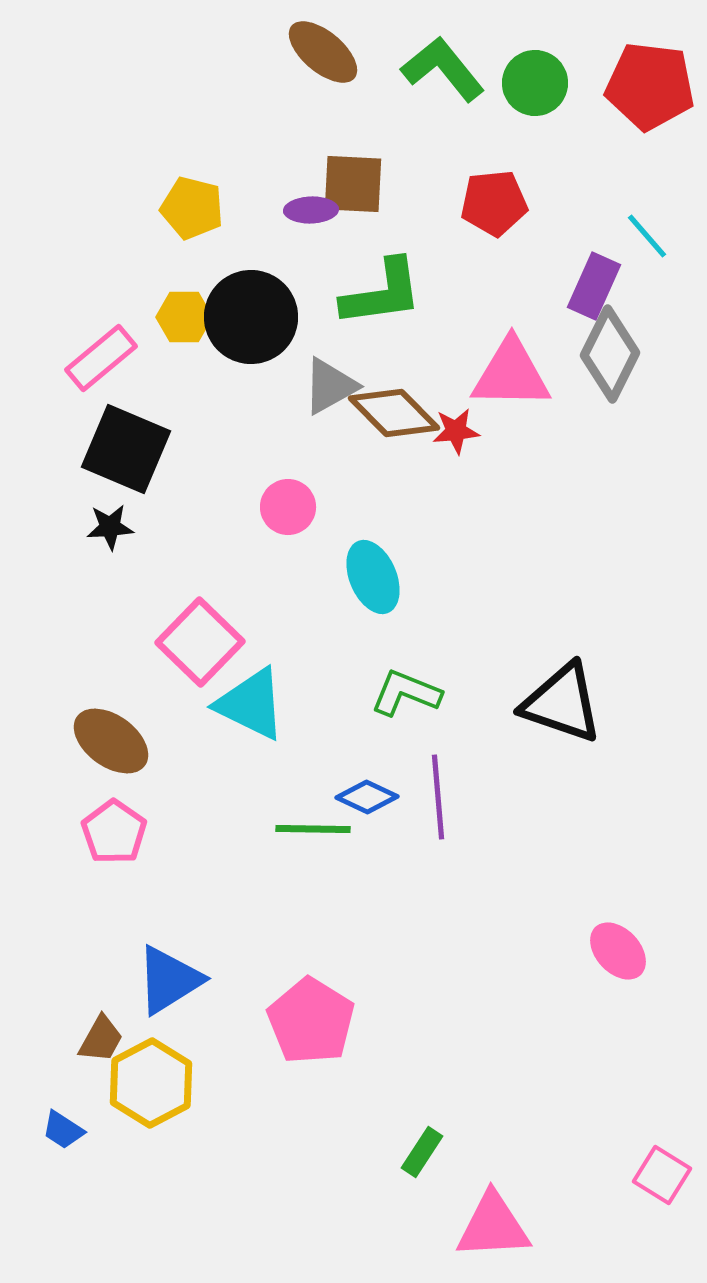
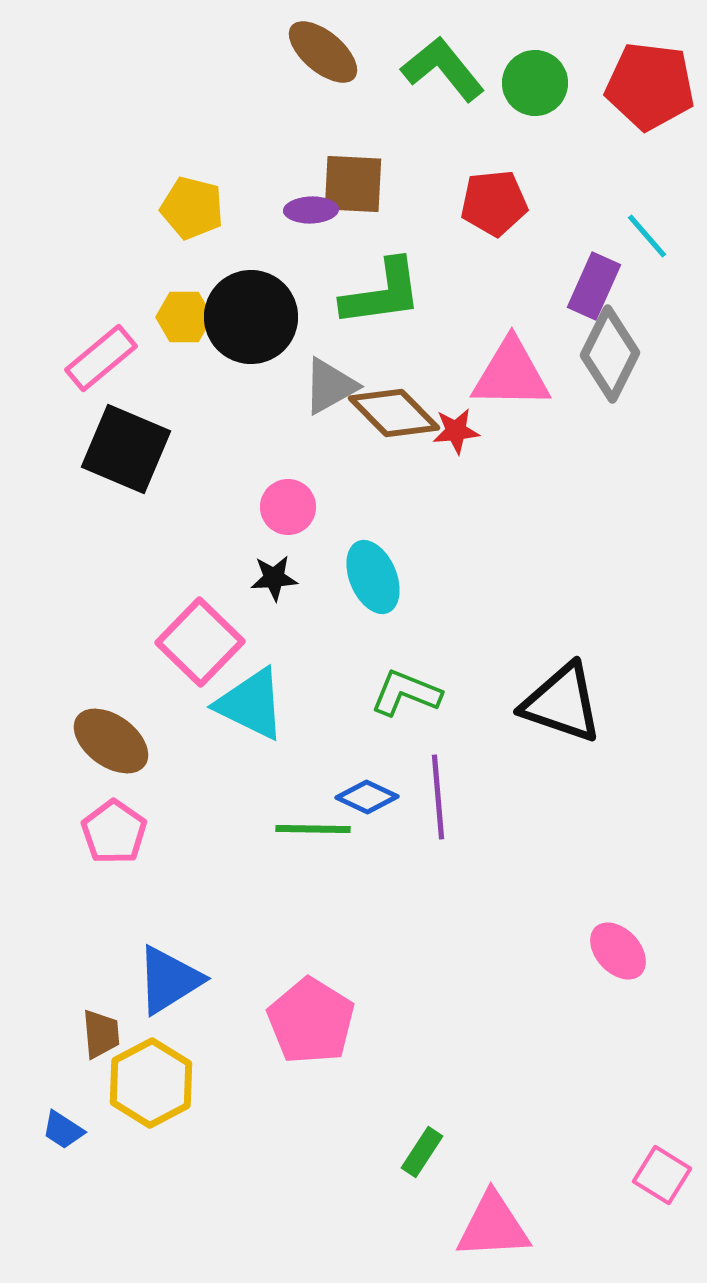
black star at (110, 527): moved 164 px right, 51 px down
brown trapezoid at (101, 1039): moved 5 px up; rotated 34 degrees counterclockwise
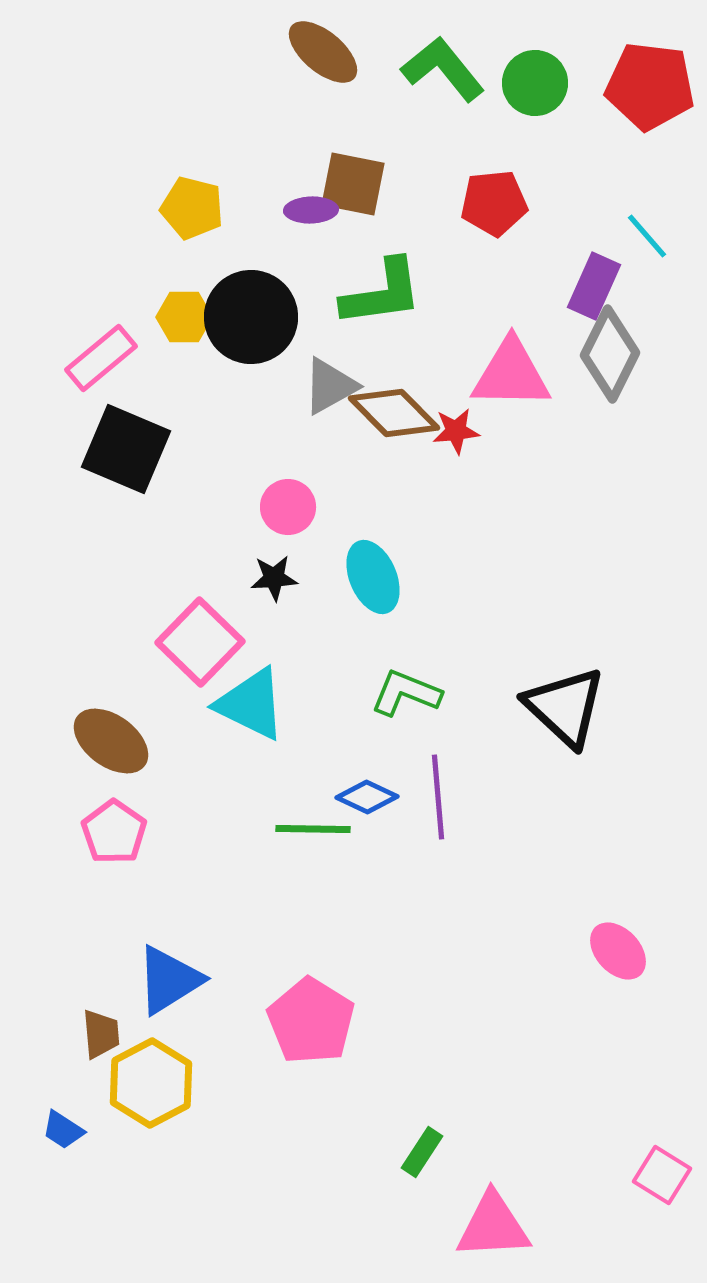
brown square at (353, 184): rotated 8 degrees clockwise
black triangle at (562, 703): moved 3 px right, 4 px down; rotated 24 degrees clockwise
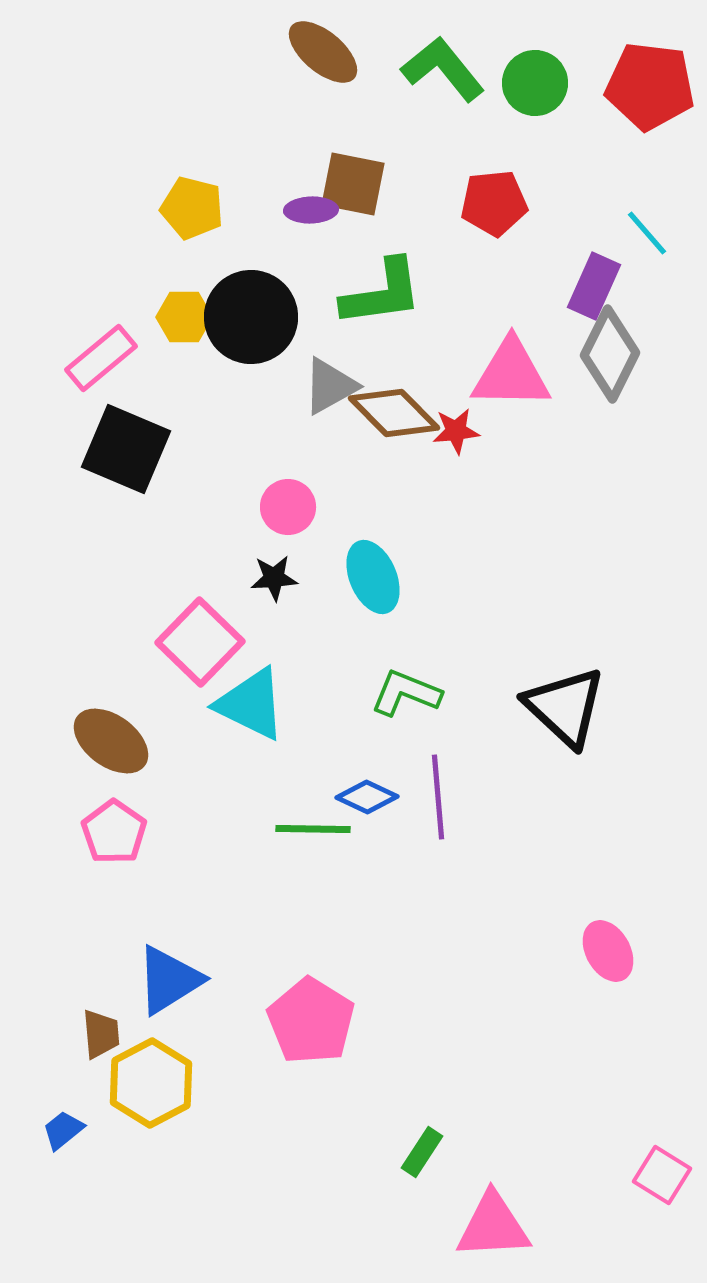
cyan line at (647, 236): moved 3 px up
pink ellipse at (618, 951): moved 10 px left; rotated 14 degrees clockwise
blue trapezoid at (63, 1130): rotated 108 degrees clockwise
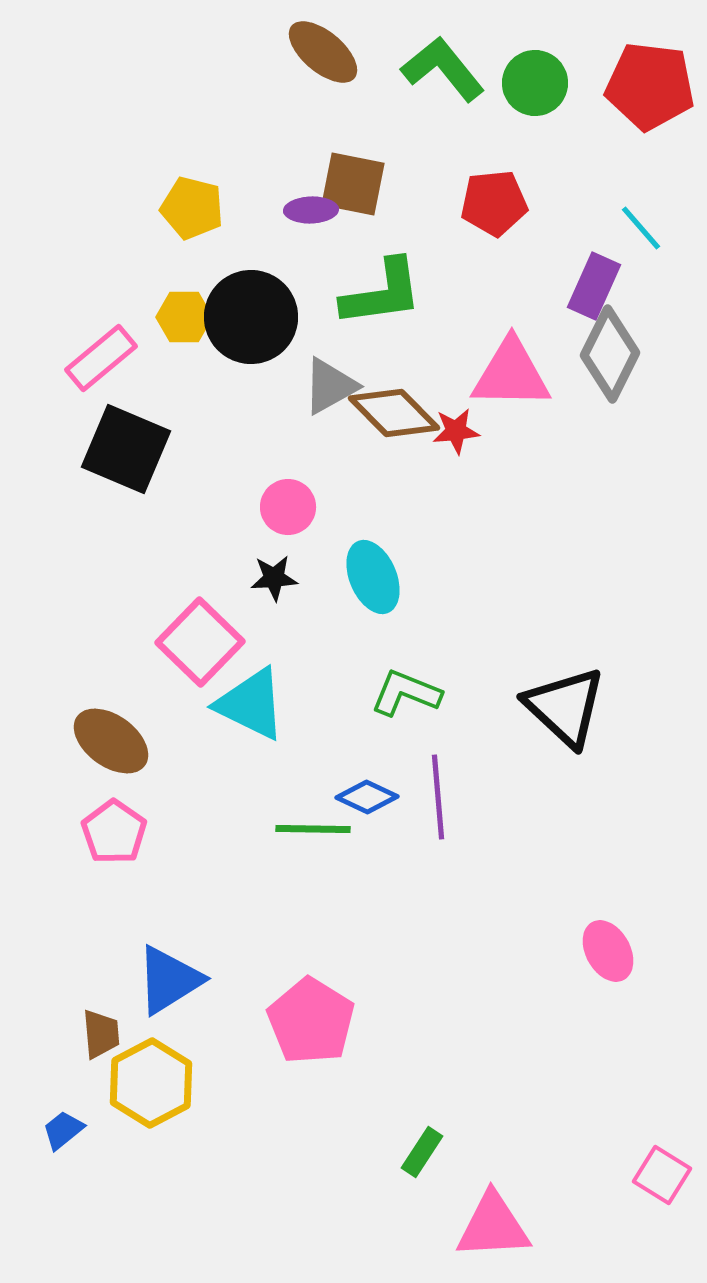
cyan line at (647, 233): moved 6 px left, 5 px up
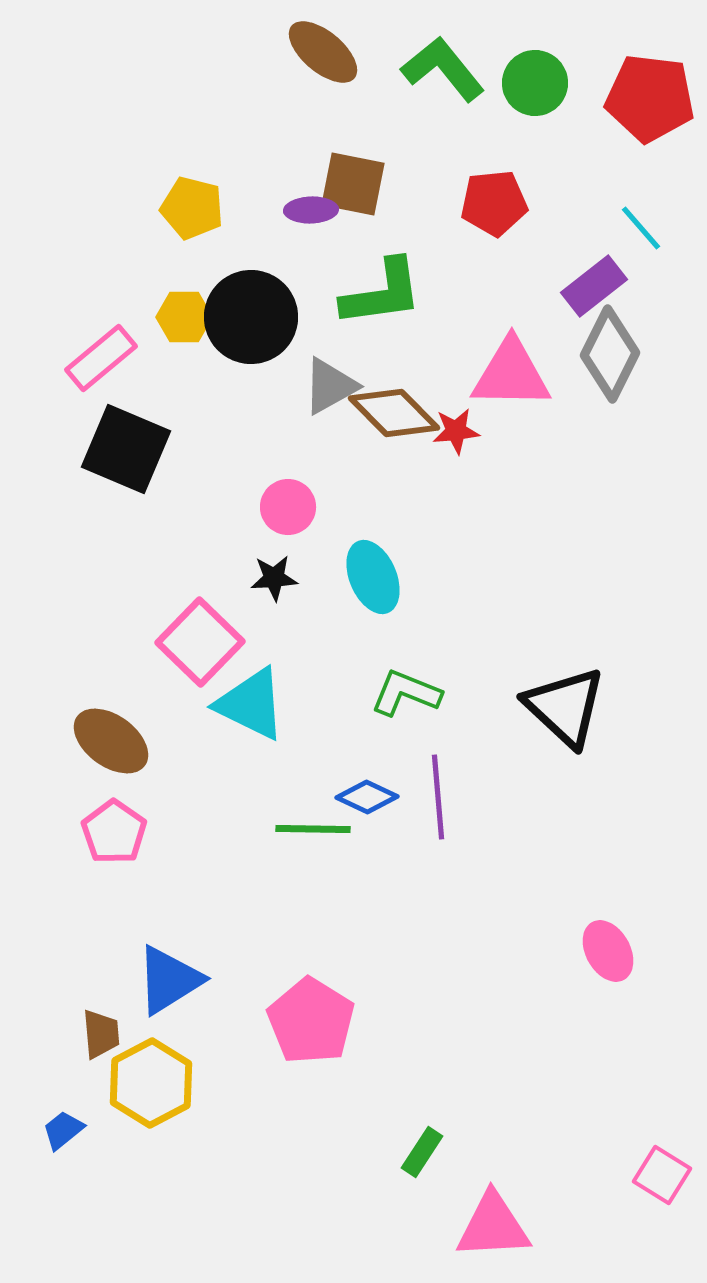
red pentagon at (650, 86): moved 12 px down
purple rectangle at (594, 286): rotated 28 degrees clockwise
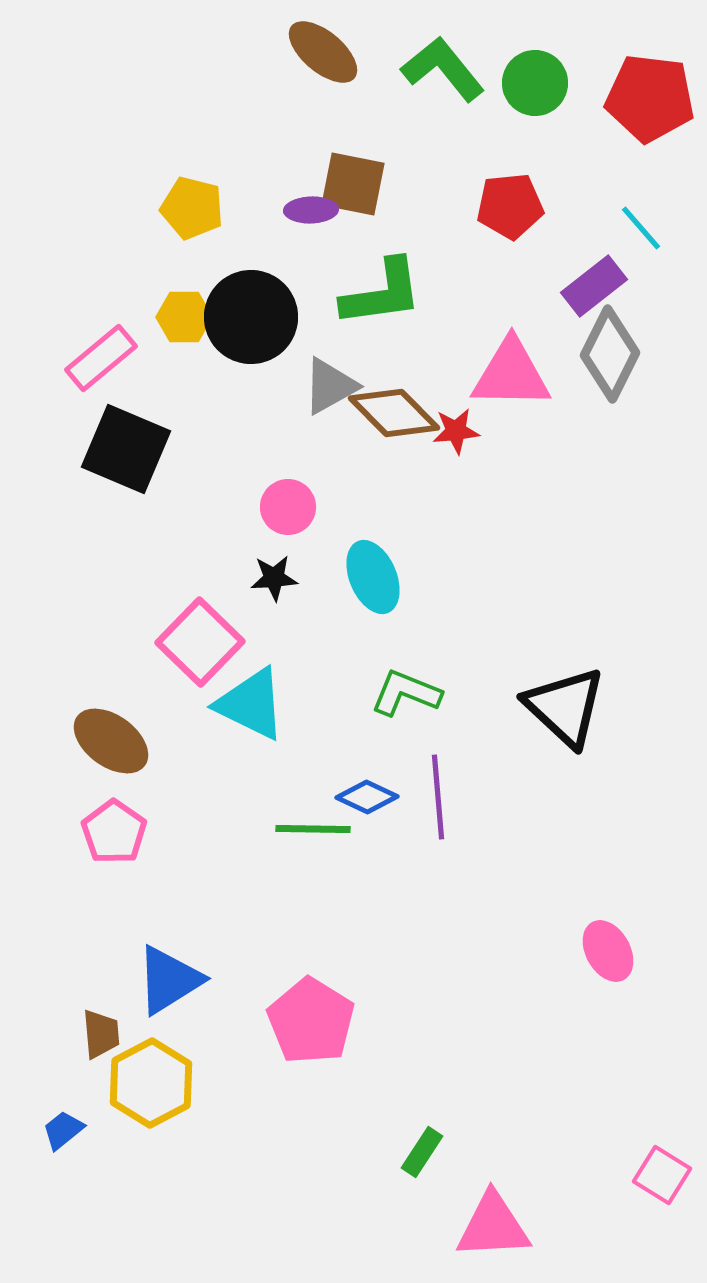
red pentagon at (494, 203): moved 16 px right, 3 px down
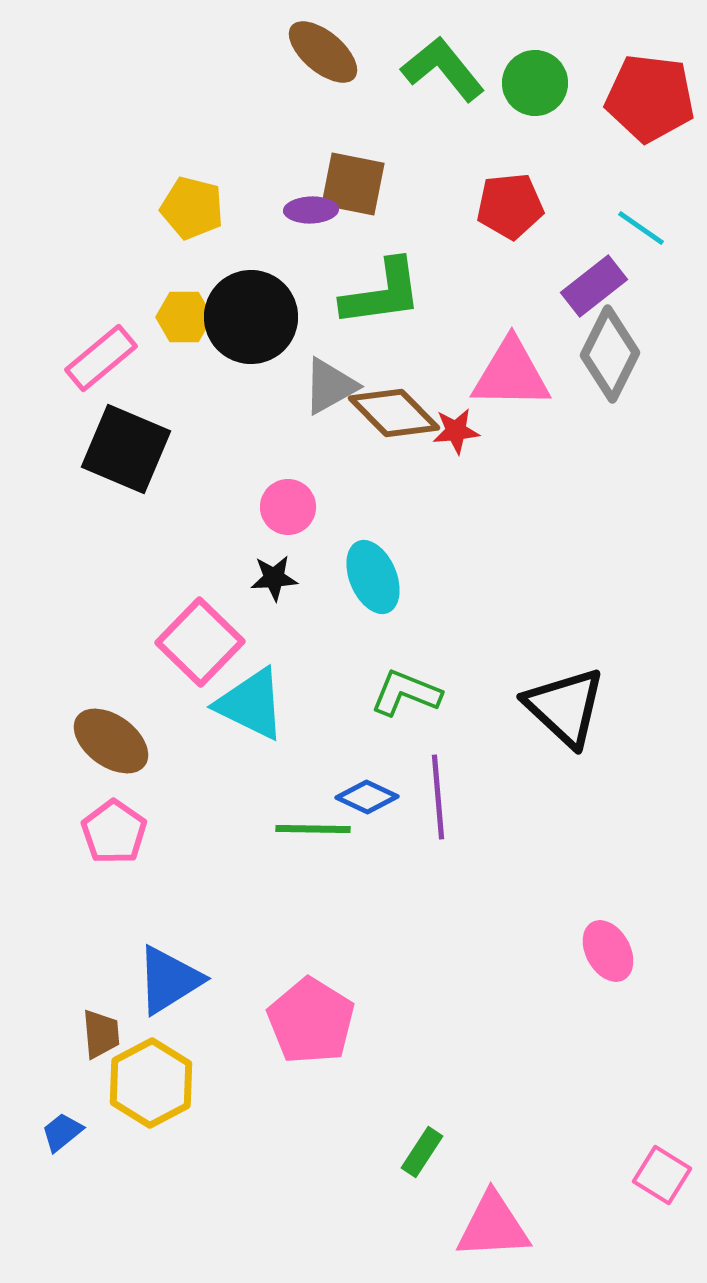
cyan line at (641, 228): rotated 14 degrees counterclockwise
blue trapezoid at (63, 1130): moved 1 px left, 2 px down
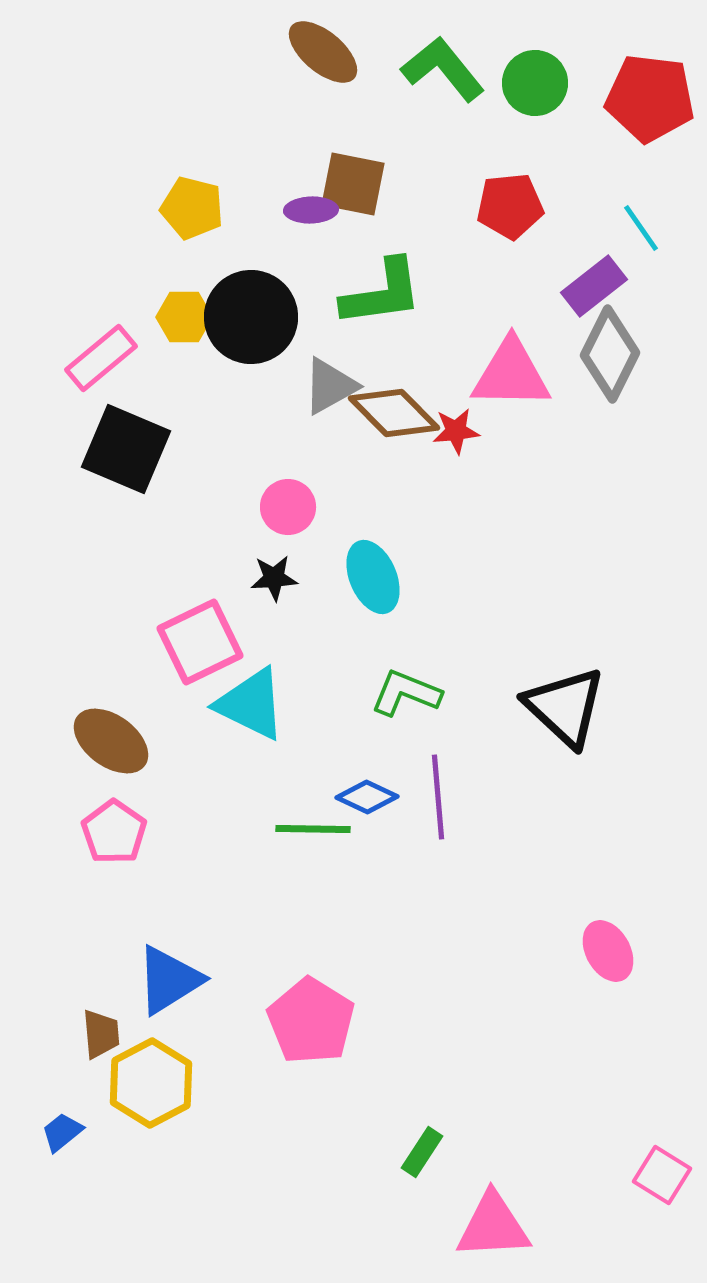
cyan line at (641, 228): rotated 20 degrees clockwise
pink square at (200, 642): rotated 20 degrees clockwise
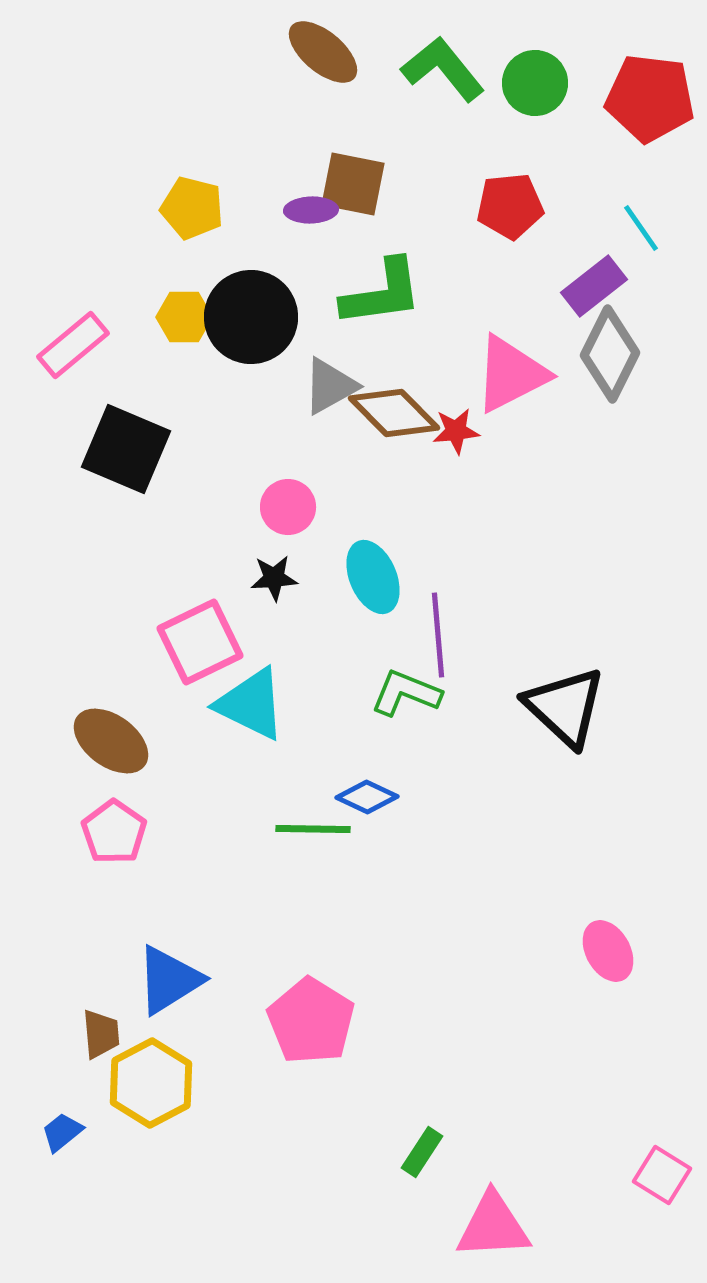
pink rectangle at (101, 358): moved 28 px left, 13 px up
pink triangle at (511, 374): rotated 28 degrees counterclockwise
purple line at (438, 797): moved 162 px up
